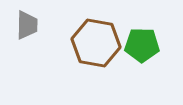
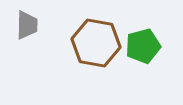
green pentagon: moved 1 px right, 1 px down; rotated 16 degrees counterclockwise
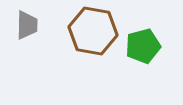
brown hexagon: moved 3 px left, 12 px up
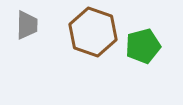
brown hexagon: moved 1 px down; rotated 9 degrees clockwise
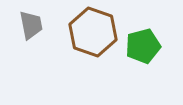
gray trapezoid: moved 4 px right; rotated 12 degrees counterclockwise
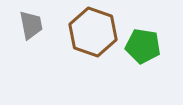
green pentagon: rotated 24 degrees clockwise
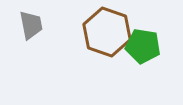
brown hexagon: moved 14 px right
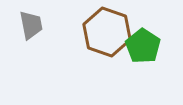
green pentagon: rotated 24 degrees clockwise
